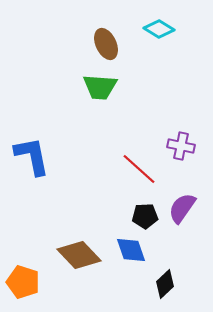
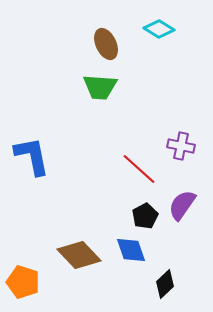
purple semicircle: moved 3 px up
black pentagon: rotated 25 degrees counterclockwise
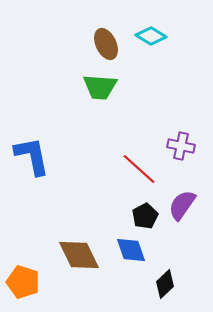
cyan diamond: moved 8 px left, 7 px down
brown diamond: rotated 18 degrees clockwise
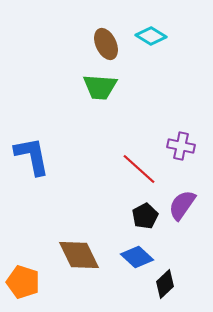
blue diamond: moved 6 px right, 7 px down; rotated 28 degrees counterclockwise
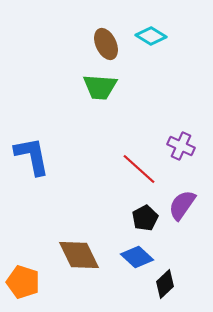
purple cross: rotated 12 degrees clockwise
black pentagon: moved 2 px down
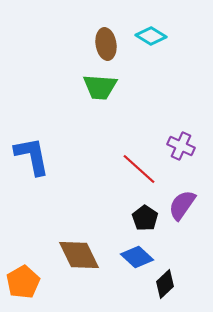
brown ellipse: rotated 16 degrees clockwise
black pentagon: rotated 10 degrees counterclockwise
orange pentagon: rotated 24 degrees clockwise
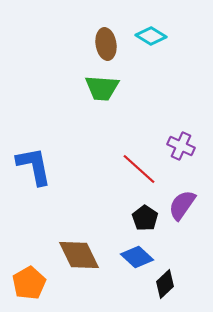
green trapezoid: moved 2 px right, 1 px down
blue L-shape: moved 2 px right, 10 px down
orange pentagon: moved 6 px right, 1 px down
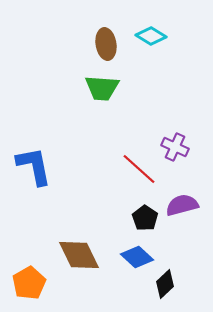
purple cross: moved 6 px left, 1 px down
purple semicircle: rotated 40 degrees clockwise
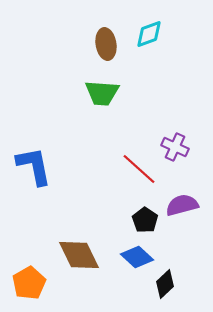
cyan diamond: moved 2 px left, 2 px up; rotated 52 degrees counterclockwise
green trapezoid: moved 5 px down
black pentagon: moved 2 px down
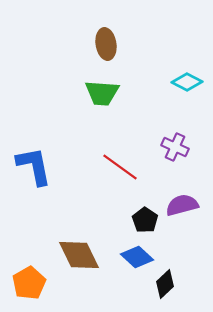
cyan diamond: moved 38 px right, 48 px down; rotated 48 degrees clockwise
red line: moved 19 px left, 2 px up; rotated 6 degrees counterclockwise
